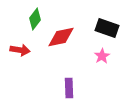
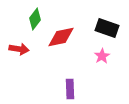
red arrow: moved 1 px left, 1 px up
purple rectangle: moved 1 px right, 1 px down
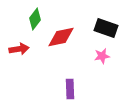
black rectangle: moved 1 px left
red arrow: rotated 18 degrees counterclockwise
pink star: rotated 21 degrees clockwise
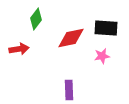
green diamond: moved 1 px right
black rectangle: rotated 15 degrees counterclockwise
red diamond: moved 10 px right, 1 px down
purple rectangle: moved 1 px left, 1 px down
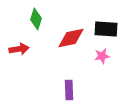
green diamond: rotated 20 degrees counterclockwise
black rectangle: moved 1 px down
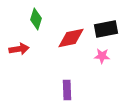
black rectangle: rotated 15 degrees counterclockwise
pink star: rotated 14 degrees clockwise
purple rectangle: moved 2 px left
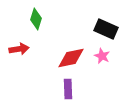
black rectangle: rotated 35 degrees clockwise
red diamond: moved 20 px down
pink star: rotated 21 degrees clockwise
purple rectangle: moved 1 px right, 1 px up
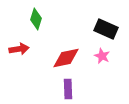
red diamond: moved 5 px left
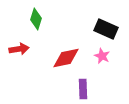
purple rectangle: moved 15 px right
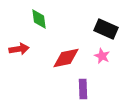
green diamond: moved 3 px right; rotated 25 degrees counterclockwise
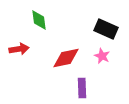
green diamond: moved 1 px down
purple rectangle: moved 1 px left, 1 px up
